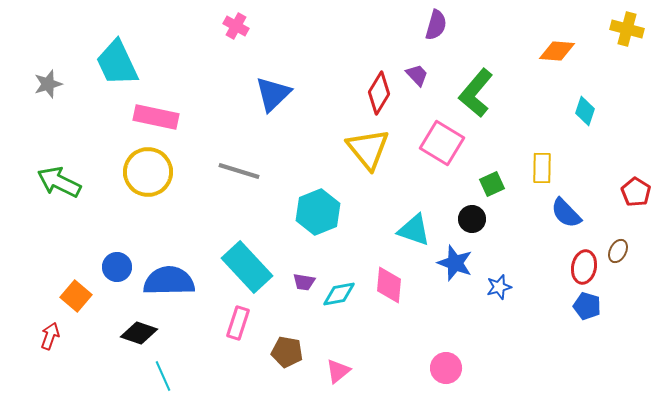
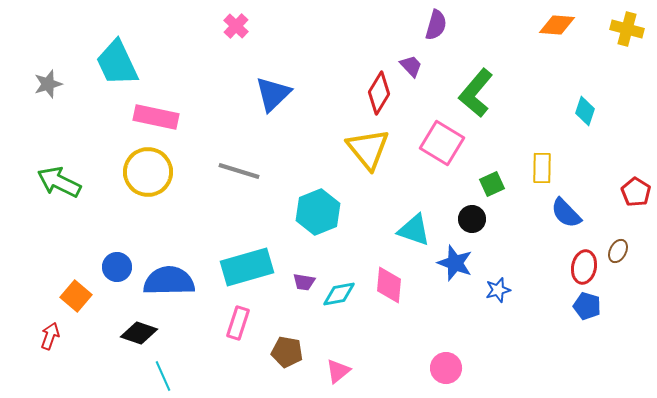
pink cross at (236, 26): rotated 15 degrees clockwise
orange diamond at (557, 51): moved 26 px up
purple trapezoid at (417, 75): moved 6 px left, 9 px up
cyan rectangle at (247, 267): rotated 63 degrees counterclockwise
blue star at (499, 287): moved 1 px left, 3 px down
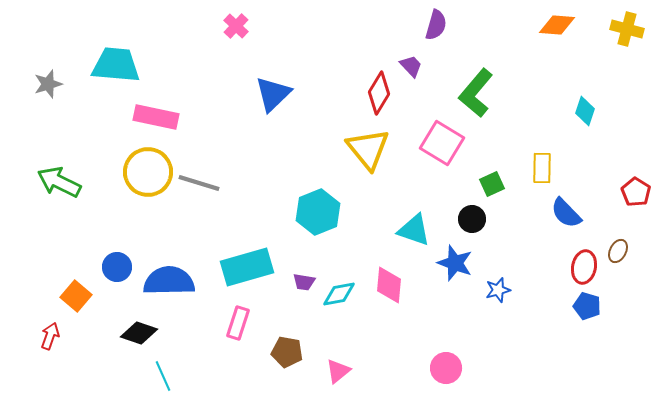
cyan trapezoid at (117, 63): moved 1 px left, 2 px down; rotated 120 degrees clockwise
gray line at (239, 171): moved 40 px left, 12 px down
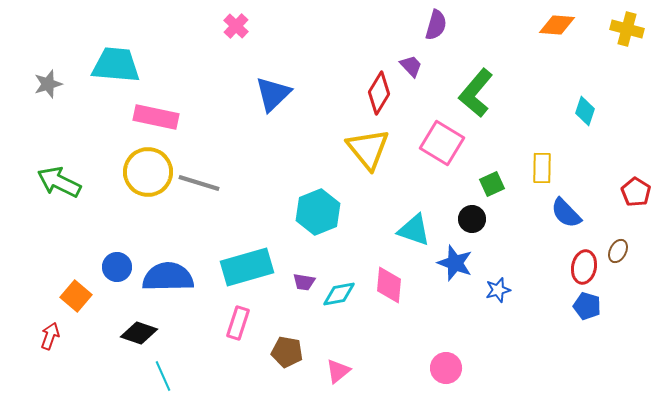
blue semicircle at (169, 281): moved 1 px left, 4 px up
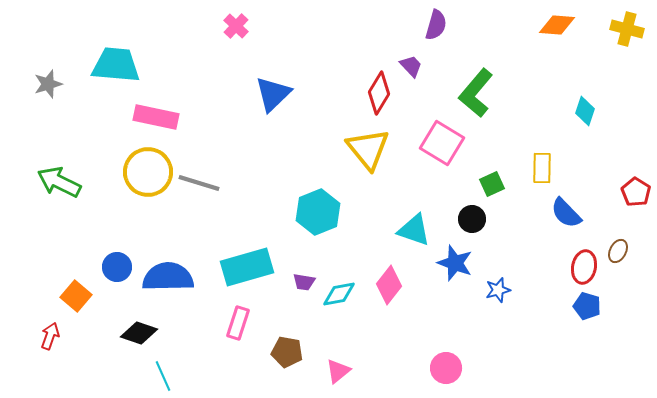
pink diamond at (389, 285): rotated 33 degrees clockwise
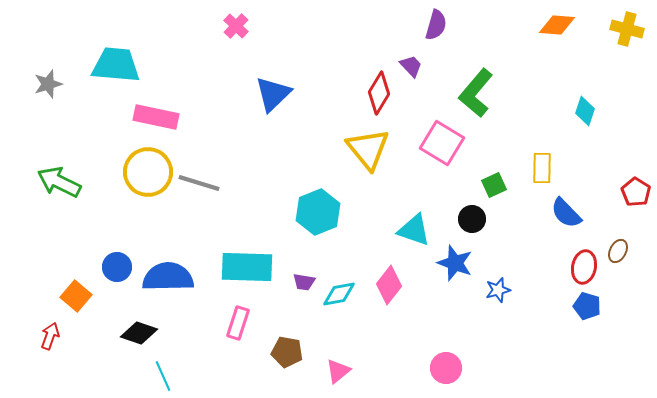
green square at (492, 184): moved 2 px right, 1 px down
cyan rectangle at (247, 267): rotated 18 degrees clockwise
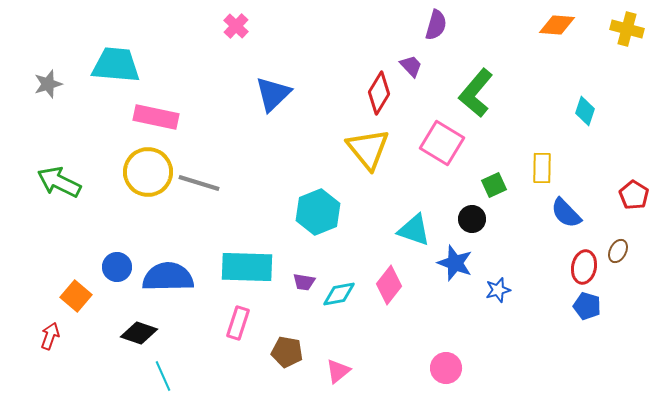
red pentagon at (636, 192): moved 2 px left, 3 px down
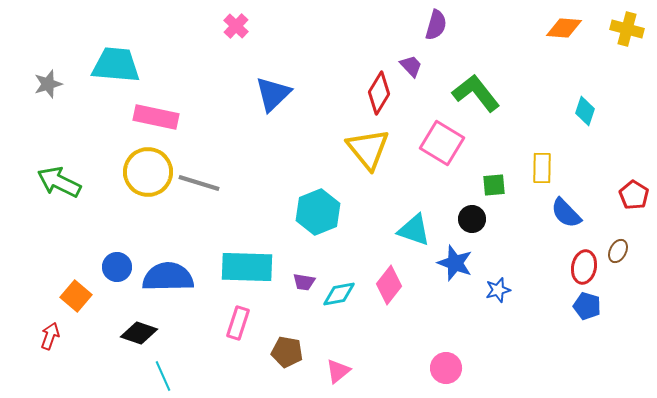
orange diamond at (557, 25): moved 7 px right, 3 px down
green L-shape at (476, 93): rotated 102 degrees clockwise
green square at (494, 185): rotated 20 degrees clockwise
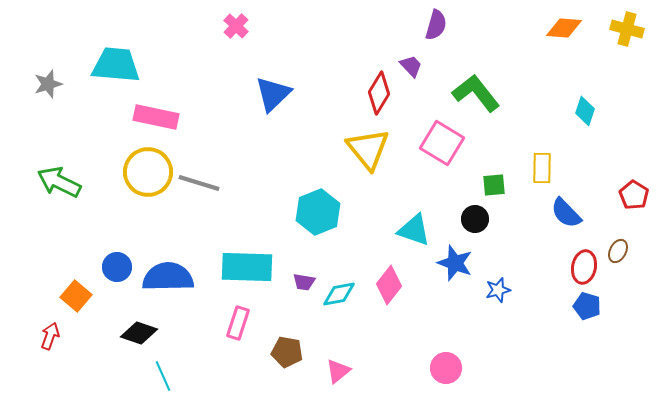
black circle at (472, 219): moved 3 px right
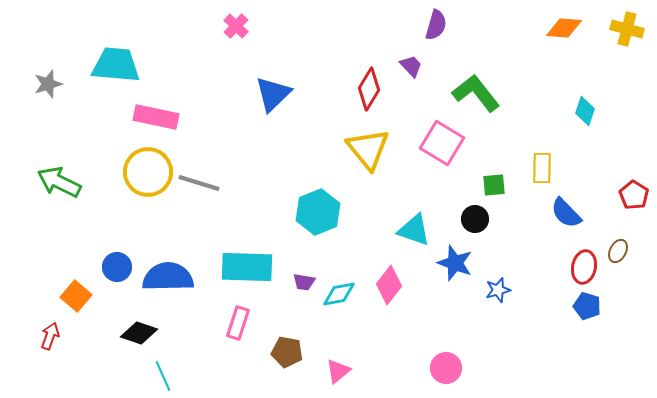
red diamond at (379, 93): moved 10 px left, 4 px up
